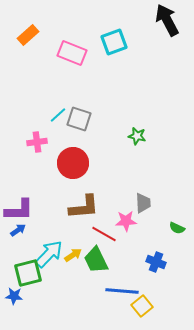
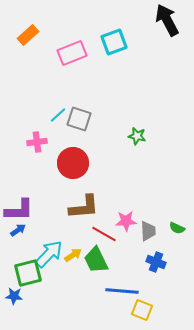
pink rectangle: rotated 44 degrees counterclockwise
gray trapezoid: moved 5 px right, 28 px down
yellow square: moved 4 px down; rotated 30 degrees counterclockwise
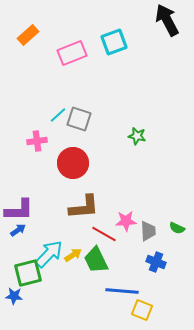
pink cross: moved 1 px up
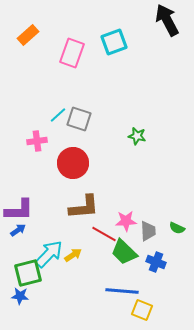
pink rectangle: rotated 48 degrees counterclockwise
green trapezoid: moved 28 px right, 8 px up; rotated 20 degrees counterclockwise
blue star: moved 6 px right
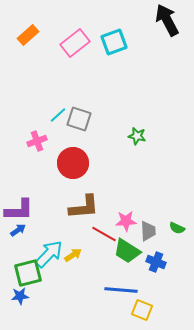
pink rectangle: moved 3 px right, 10 px up; rotated 32 degrees clockwise
pink cross: rotated 12 degrees counterclockwise
green trapezoid: moved 3 px right, 1 px up; rotated 12 degrees counterclockwise
blue line: moved 1 px left, 1 px up
blue star: rotated 12 degrees counterclockwise
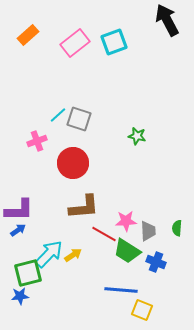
green semicircle: rotated 70 degrees clockwise
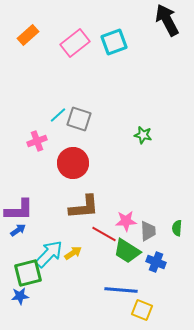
green star: moved 6 px right, 1 px up
yellow arrow: moved 2 px up
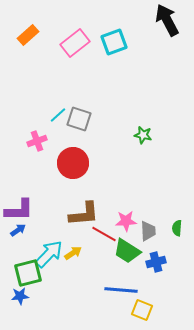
brown L-shape: moved 7 px down
blue cross: rotated 36 degrees counterclockwise
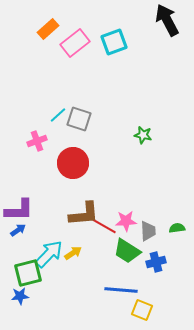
orange rectangle: moved 20 px right, 6 px up
green semicircle: rotated 77 degrees clockwise
red line: moved 8 px up
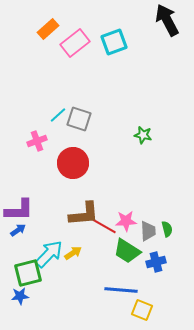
green semicircle: moved 10 px left, 1 px down; rotated 84 degrees clockwise
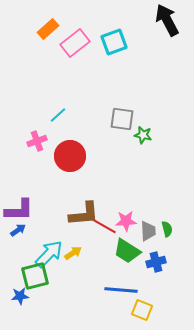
gray square: moved 43 px right; rotated 10 degrees counterclockwise
red circle: moved 3 px left, 7 px up
green square: moved 7 px right, 3 px down
